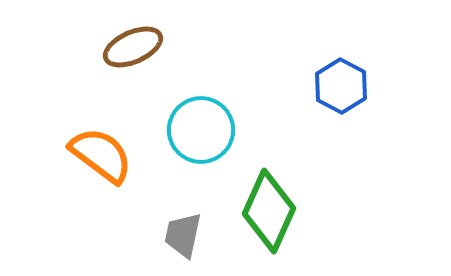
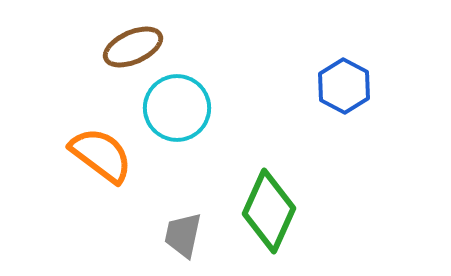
blue hexagon: moved 3 px right
cyan circle: moved 24 px left, 22 px up
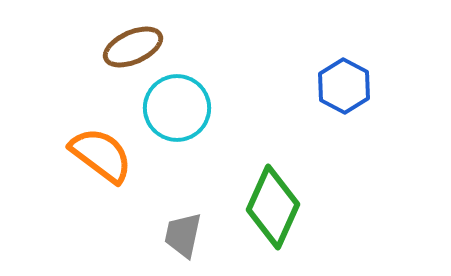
green diamond: moved 4 px right, 4 px up
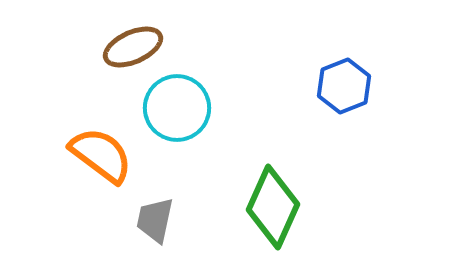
blue hexagon: rotated 10 degrees clockwise
gray trapezoid: moved 28 px left, 15 px up
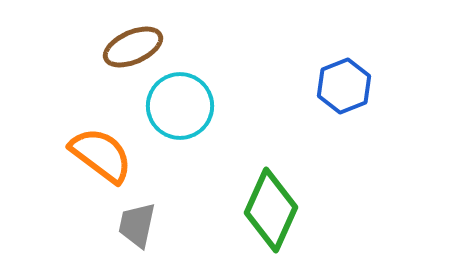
cyan circle: moved 3 px right, 2 px up
green diamond: moved 2 px left, 3 px down
gray trapezoid: moved 18 px left, 5 px down
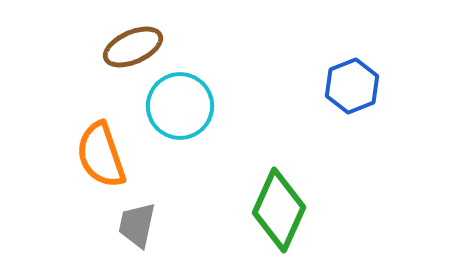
blue hexagon: moved 8 px right
orange semicircle: rotated 146 degrees counterclockwise
green diamond: moved 8 px right
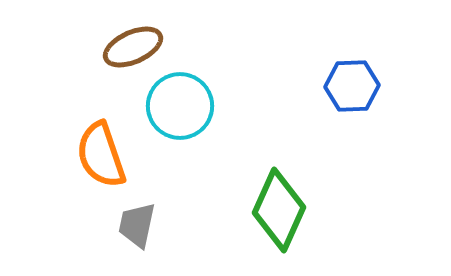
blue hexagon: rotated 20 degrees clockwise
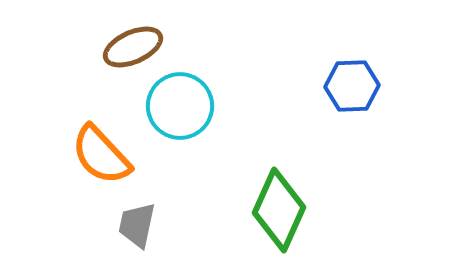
orange semicircle: rotated 24 degrees counterclockwise
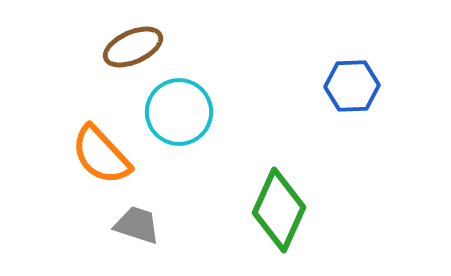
cyan circle: moved 1 px left, 6 px down
gray trapezoid: rotated 96 degrees clockwise
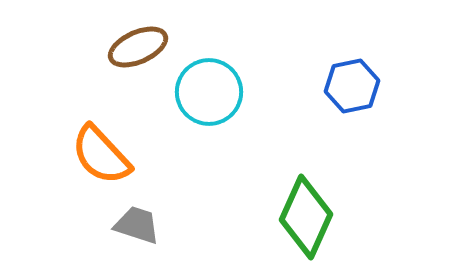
brown ellipse: moved 5 px right
blue hexagon: rotated 10 degrees counterclockwise
cyan circle: moved 30 px right, 20 px up
green diamond: moved 27 px right, 7 px down
